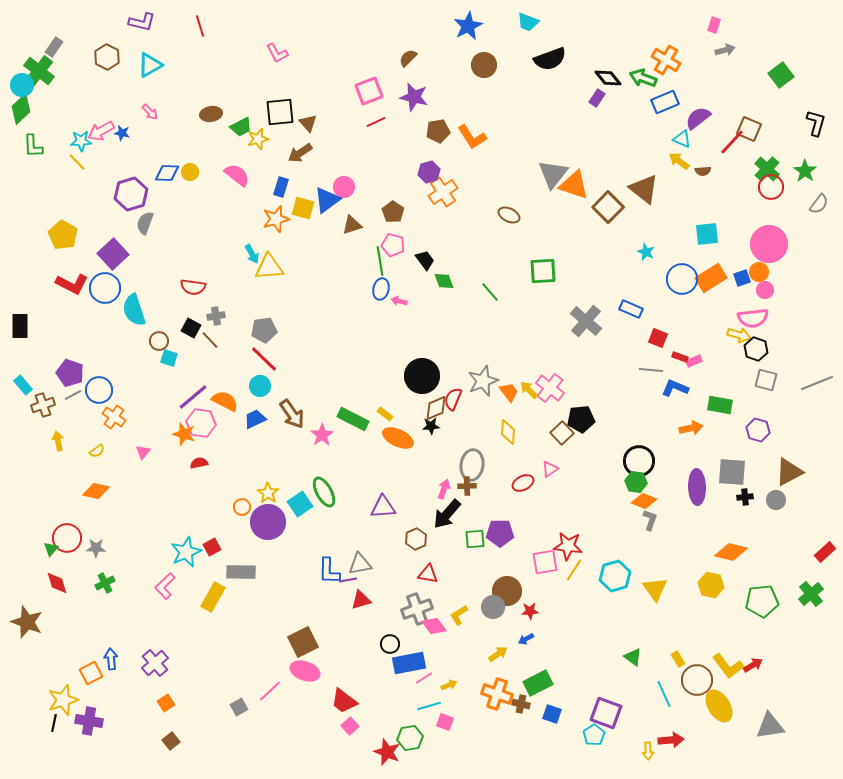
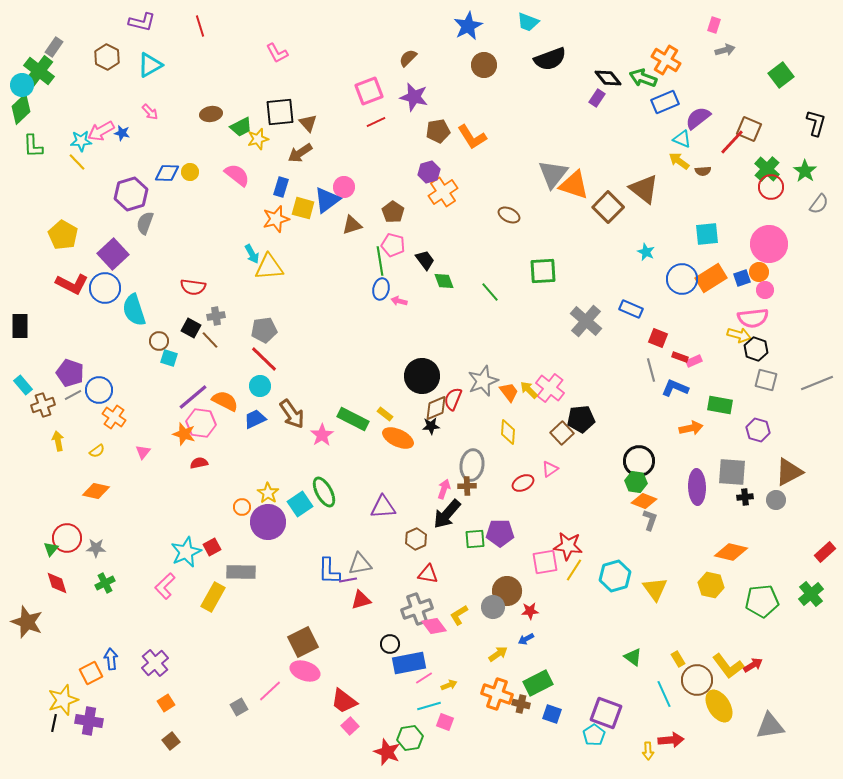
gray line at (651, 370): rotated 70 degrees clockwise
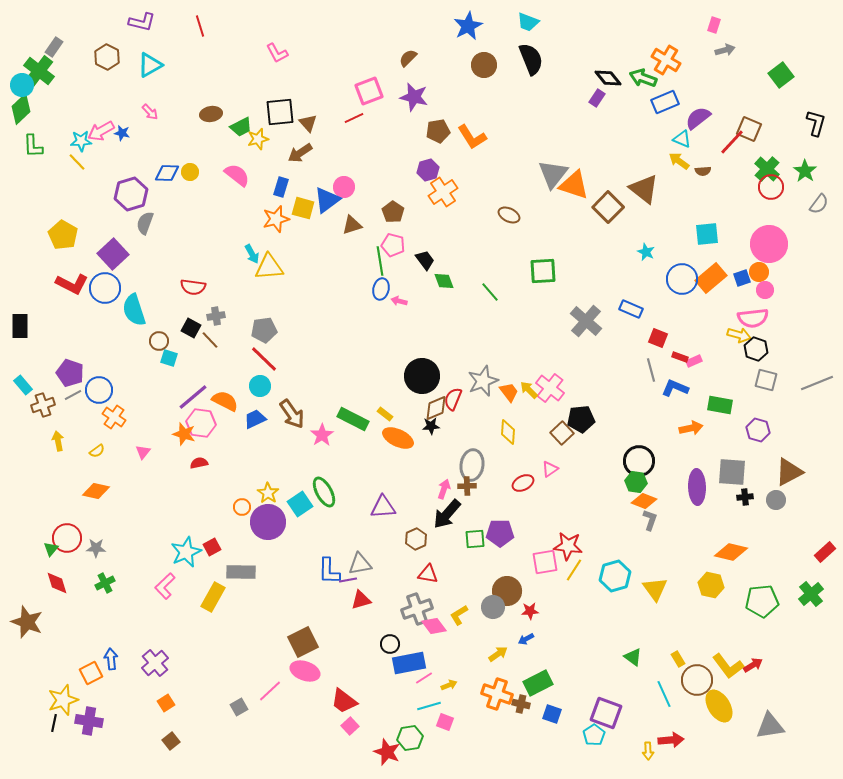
black semicircle at (550, 59): moved 19 px left; rotated 92 degrees counterclockwise
red line at (376, 122): moved 22 px left, 4 px up
purple hexagon at (429, 172): moved 1 px left, 2 px up
orange rectangle at (711, 278): rotated 8 degrees counterclockwise
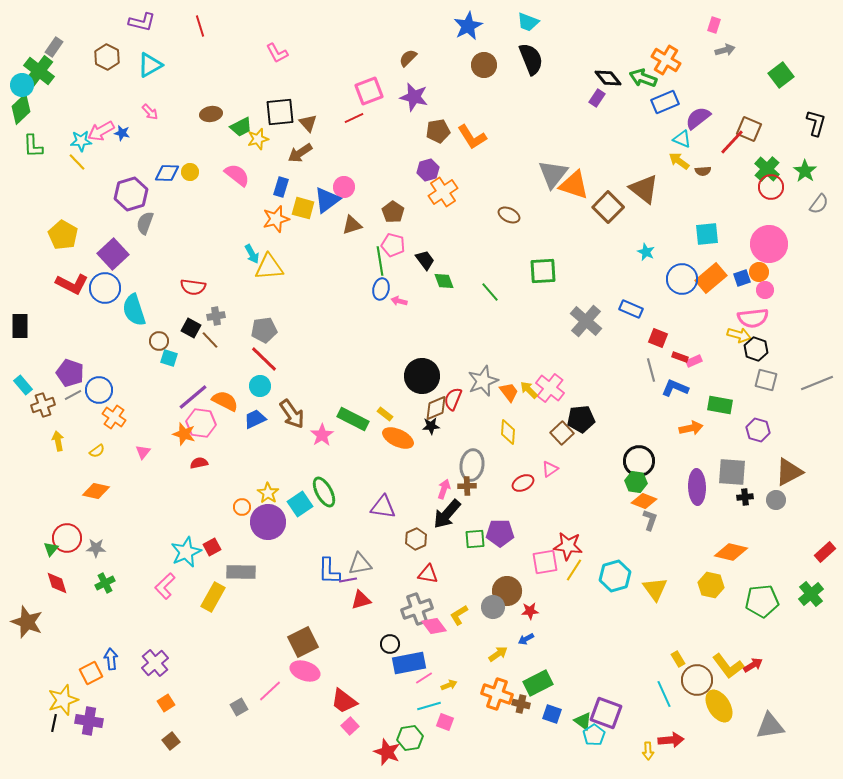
purple triangle at (383, 507): rotated 12 degrees clockwise
green triangle at (633, 657): moved 50 px left, 64 px down
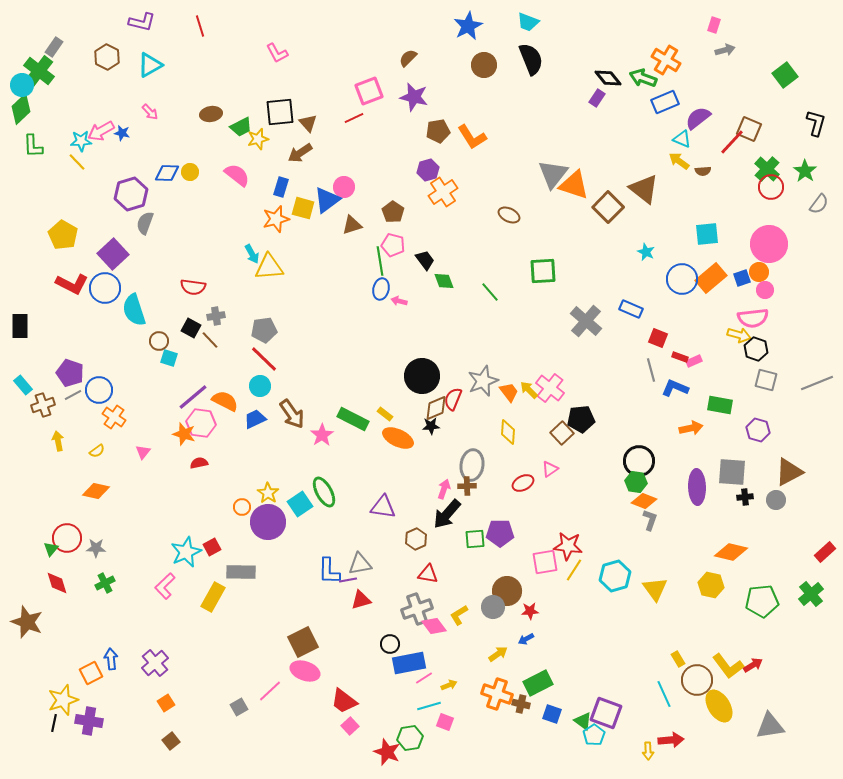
green square at (781, 75): moved 4 px right
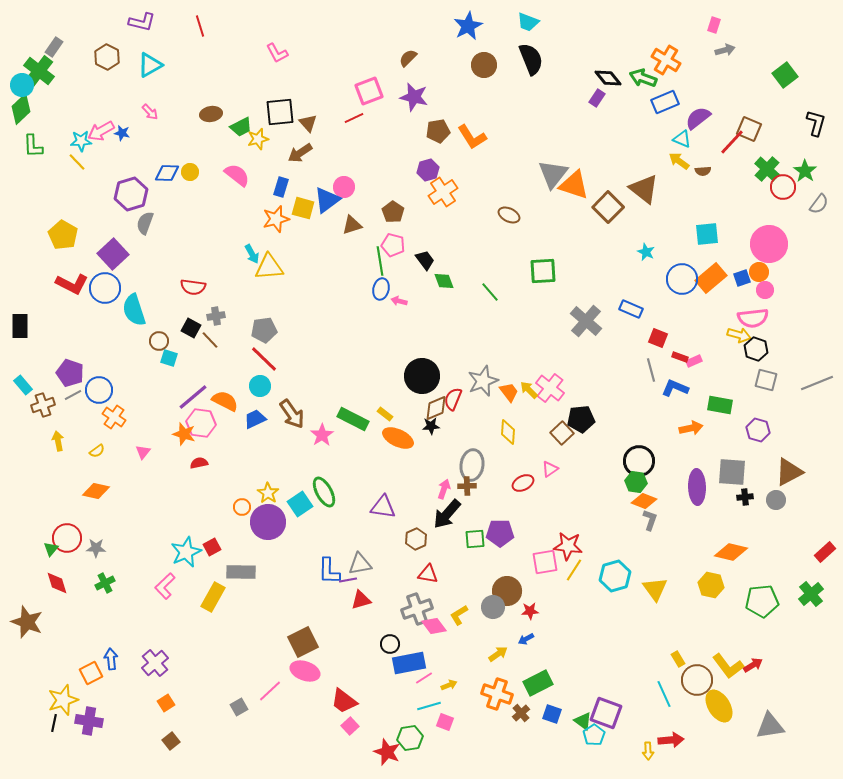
red circle at (771, 187): moved 12 px right
brown cross at (521, 704): moved 9 px down; rotated 36 degrees clockwise
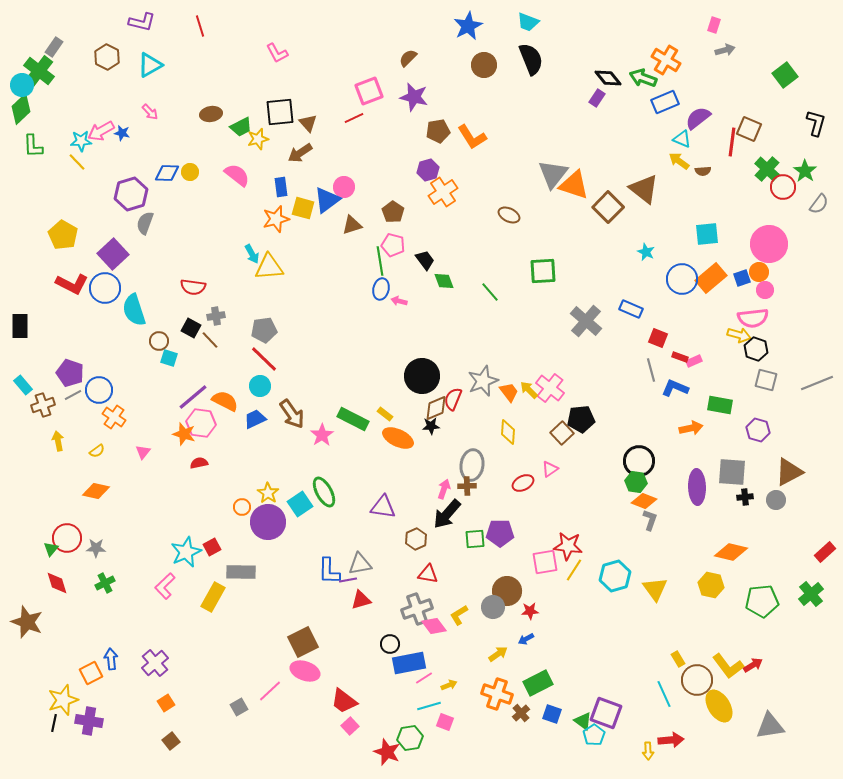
red line at (732, 142): rotated 36 degrees counterclockwise
blue rectangle at (281, 187): rotated 24 degrees counterclockwise
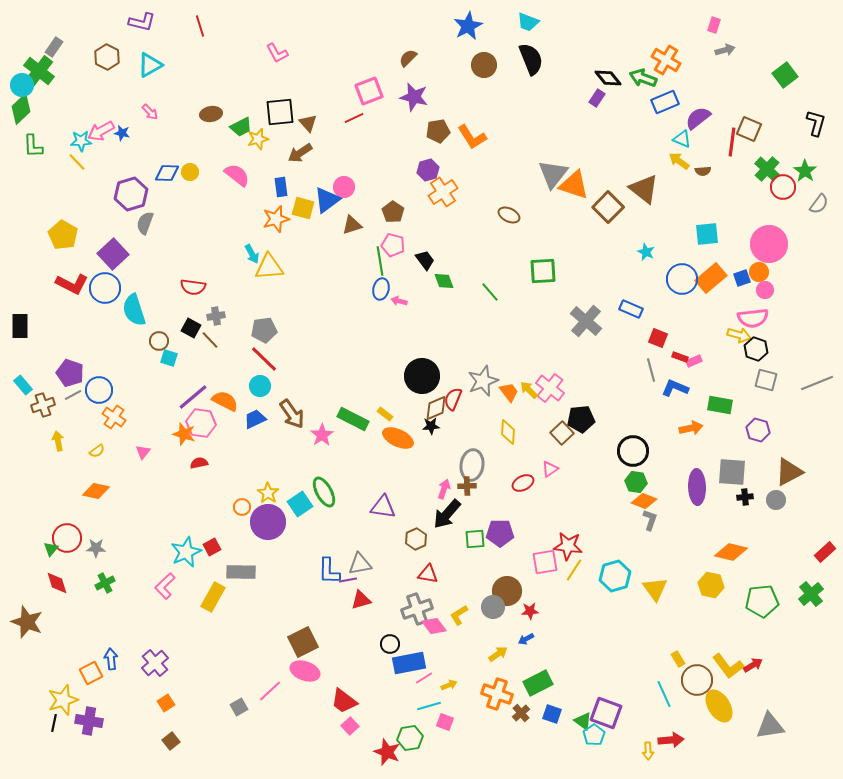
black circle at (639, 461): moved 6 px left, 10 px up
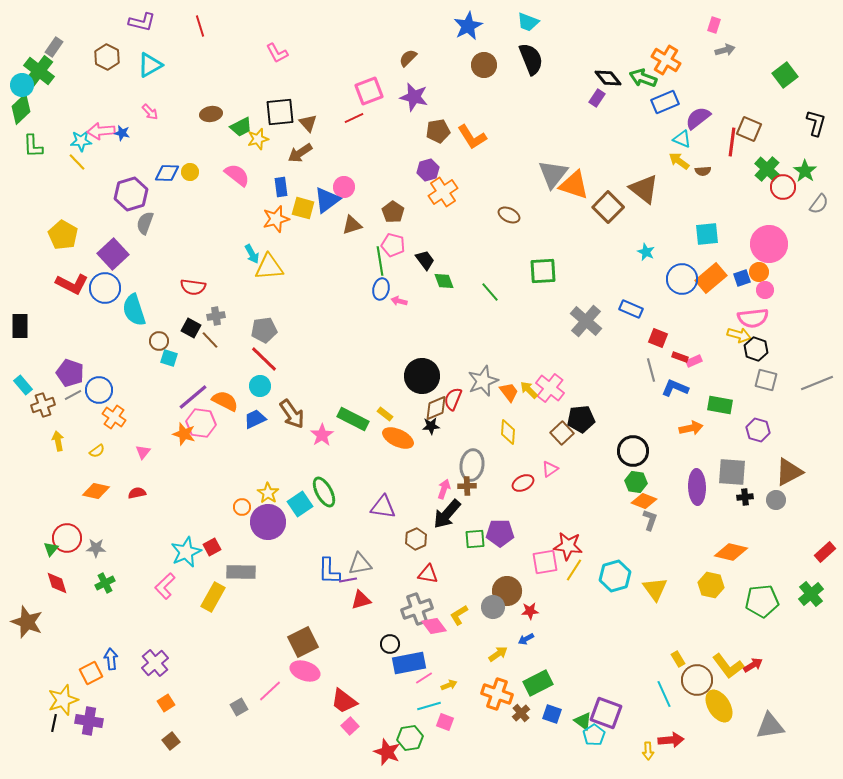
pink arrow at (101, 131): rotated 24 degrees clockwise
red semicircle at (199, 463): moved 62 px left, 30 px down
